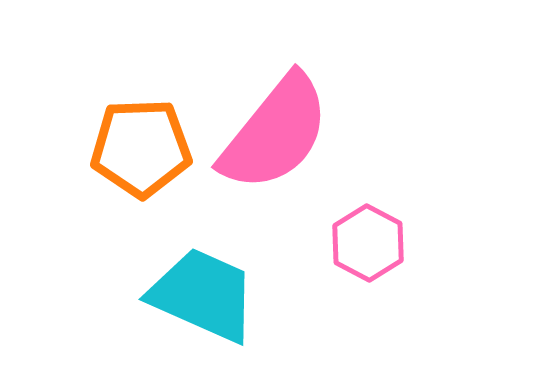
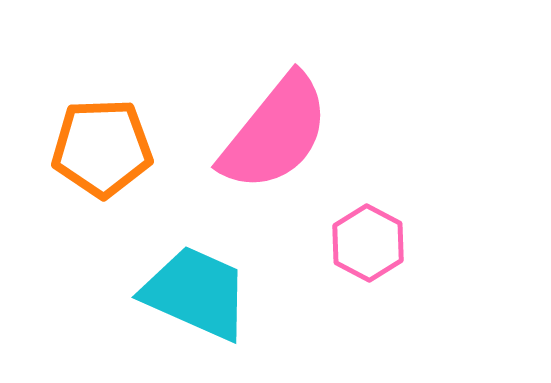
orange pentagon: moved 39 px left
cyan trapezoid: moved 7 px left, 2 px up
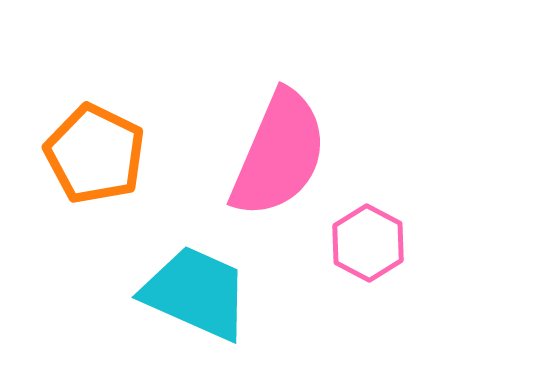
pink semicircle: moved 4 px right, 21 px down; rotated 16 degrees counterclockwise
orange pentagon: moved 7 px left, 6 px down; rotated 28 degrees clockwise
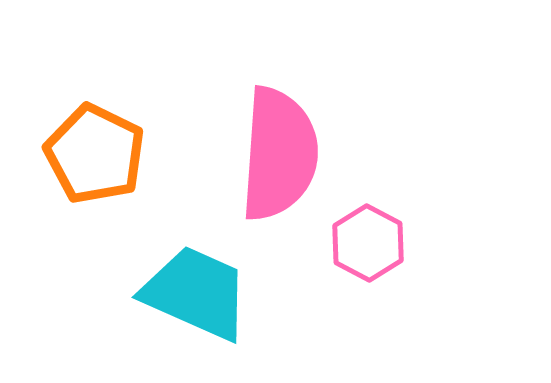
pink semicircle: rotated 19 degrees counterclockwise
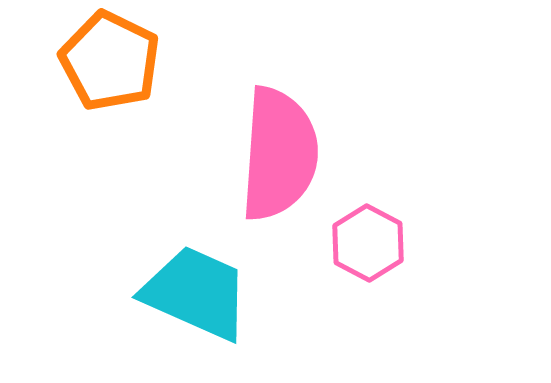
orange pentagon: moved 15 px right, 93 px up
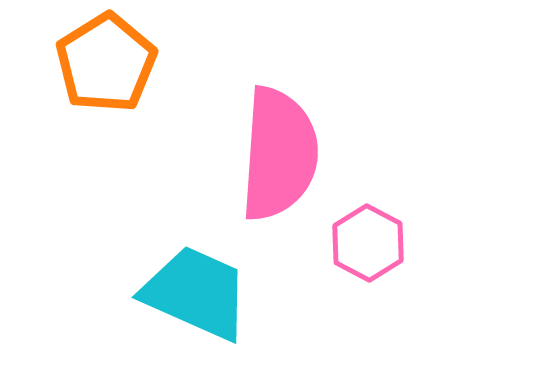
orange pentagon: moved 4 px left, 2 px down; rotated 14 degrees clockwise
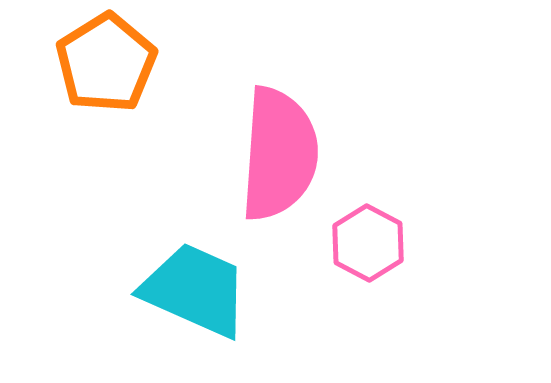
cyan trapezoid: moved 1 px left, 3 px up
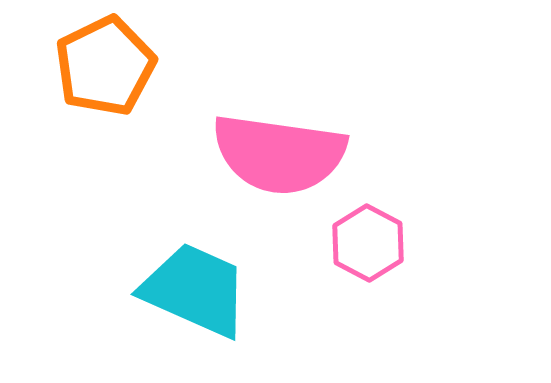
orange pentagon: moved 1 px left, 3 px down; rotated 6 degrees clockwise
pink semicircle: rotated 94 degrees clockwise
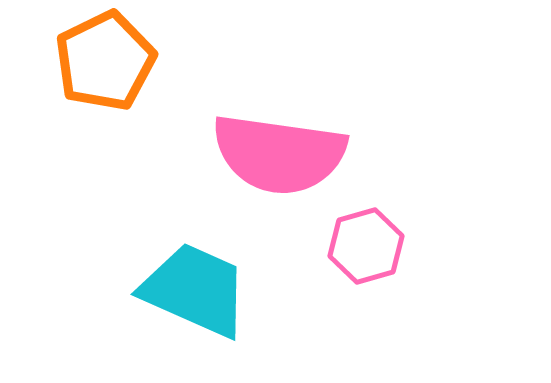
orange pentagon: moved 5 px up
pink hexagon: moved 2 px left, 3 px down; rotated 16 degrees clockwise
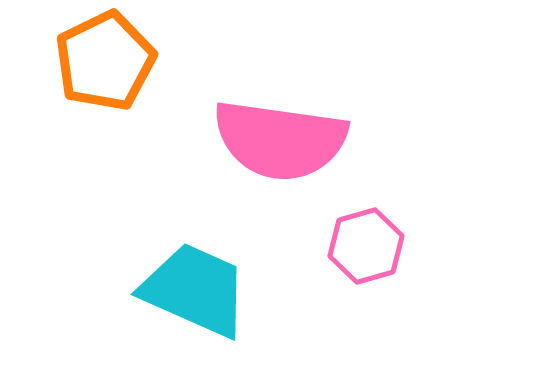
pink semicircle: moved 1 px right, 14 px up
